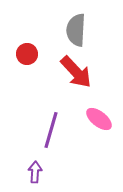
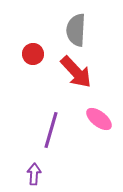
red circle: moved 6 px right
purple arrow: moved 1 px left, 2 px down
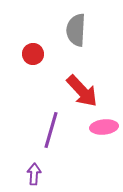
red arrow: moved 6 px right, 19 px down
pink ellipse: moved 5 px right, 8 px down; rotated 44 degrees counterclockwise
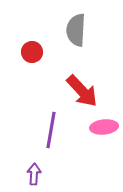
red circle: moved 1 px left, 2 px up
purple line: rotated 6 degrees counterclockwise
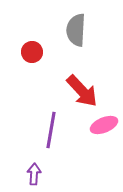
pink ellipse: moved 2 px up; rotated 16 degrees counterclockwise
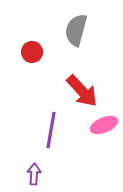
gray semicircle: rotated 12 degrees clockwise
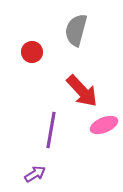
purple arrow: moved 1 px right; rotated 55 degrees clockwise
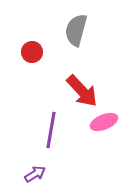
pink ellipse: moved 3 px up
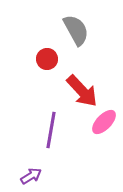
gray semicircle: rotated 136 degrees clockwise
red circle: moved 15 px right, 7 px down
pink ellipse: rotated 24 degrees counterclockwise
purple arrow: moved 4 px left, 2 px down
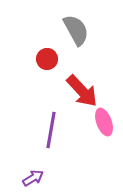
pink ellipse: rotated 64 degrees counterclockwise
purple arrow: moved 2 px right, 2 px down
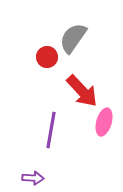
gray semicircle: moved 3 px left, 8 px down; rotated 116 degrees counterclockwise
red circle: moved 2 px up
pink ellipse: rotated 36 degrees clockwise
purple arrow: rotated 35 degrees clockwise
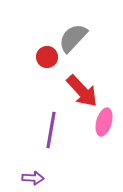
gray semicircle: rotated 8 degrees clockwise
